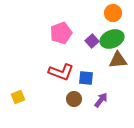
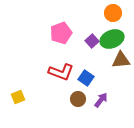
brown triangle: moved 3 px right
blue square: rotated 28 degrees clockwise
brown circle: moved 4 px right
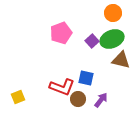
brown triangle: rotated 18 degrees clockwise
red L-shape: moved 1 px right, 15 px down
blue square: rotated 21 degrees counterclockwise
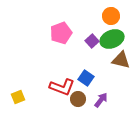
orange circle: moved 2 px left, 3 px down
blue square: rotated 21 degrees clockwise
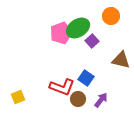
green ellipse: moved 34 px left, 11 px up; rotated 10 degrees counterclockwise
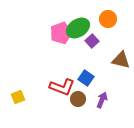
orange circle: moved 3 px left, 3 px down
purple arrow: moved 1 px right; rotated 14 degrees counterclockwise
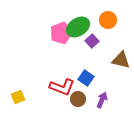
orange circle: moved 1 px down
green ellipse: moved 1 px up
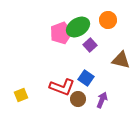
purple square: moved 2 px left, 4 px down
yellow square: moved 3 px right, 2 px up
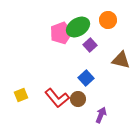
blue square: rotated 14 degrees clockwise
red L-shape: moved 5 px left, 11 px down; rotated 30 degrees clockwise
purple arrow: moved 1 px left, 15 px down
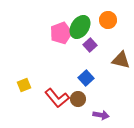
green ellipse: moved 2 px right; rotated 25 degrees counterclockwise
yellow square: moved 3 px right, 10 px up
purple arrow: rotated 77 degrees clockwise
